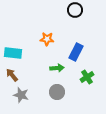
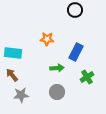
gray star: rotated 21 degrees counterclockwise
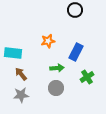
orange star: moved 1 px right, 2 px down; rotated 16 degrees counterclockwise
brown arrow: moved 9 px right, 1 px up
gray circle: moved 1 px left, 4 px up
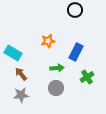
cyan rectangle: rotated 24 degrees clockwise
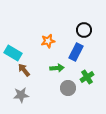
black circle: moved 9 px right, 20 px down
brown arrow: moved 3 px right, 4 px up
gray circle: moved 12 px right
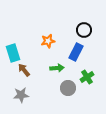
cyan rectangle: rotated 42 degrees clockwise
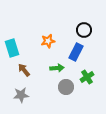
cyan rectangle: moved 1 px left, 5 px up
gray circle: moved 2 px left, 1 px up
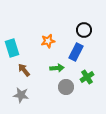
gray star: rotated 14 degrees clockwise
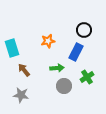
gray circle: moved 2 px left, 1 px up
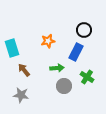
green cross: rotated 24 degrees counterclockwise
